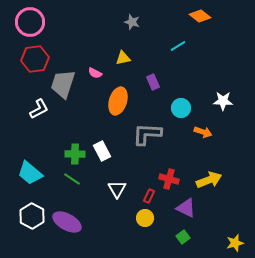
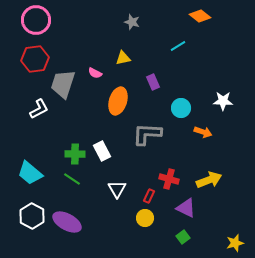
pink circle: moved 6 px right, 2 px up
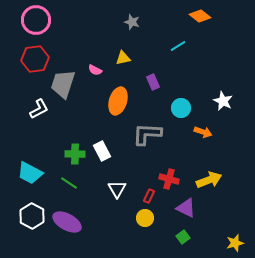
pink semicircle: moved 3 px up
white star: rotated 24 degrees clockwise
cyan trapezoid: rotated 12 degrees counterclockwise
green line: moved 3 px left, 4 px down
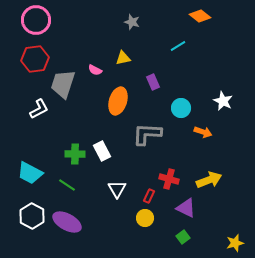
green line: moved 2 px left, 2 px down
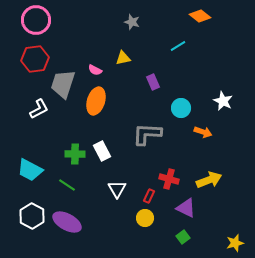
orange ellipse: moved 22 px left
cyan trapezoid: moved 3 px up
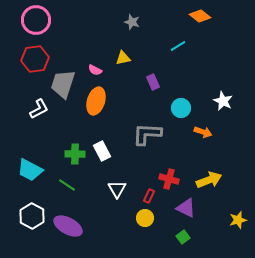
purple ellipse: moved 1 px right, 4 px down
yellow star: moved 3 px right, 23 px up
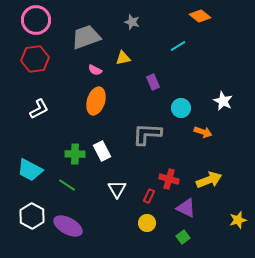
gray trapezoid: moved 23 px right, 47 px up; rotated 52 degrees clockwise
yellow circle: moved 2 px right, 5 px down
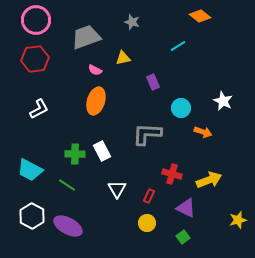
red cross: moved 3 px right, 5 px up
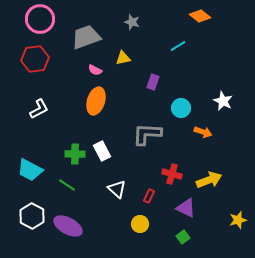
pink circle: moved 4 px right, 1 px up
purple rectangle: rotated 42 degrees clockwise
white triangle: rotated 18 degrees counterclockwise
yellow circle: moved 7 px left, 1 px down
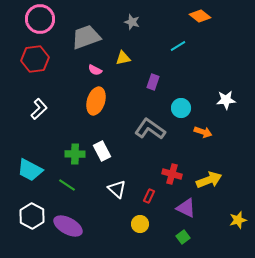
white star: moved 3 px right, 1 px up; rotated 30 degrees counterclockwise
white L-shape: rotated 15 degrees counterclockwise
gray L-shape: moved 3 px right, 5 px up; rotated 32 degrees clockwise
